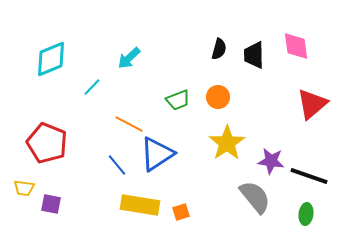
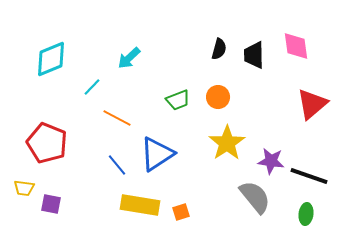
orange line: moved 12 px left, 6 px up
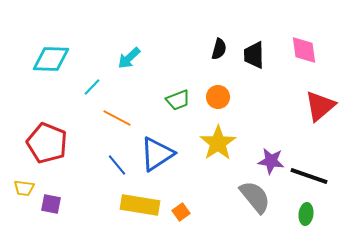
pink diamond: moved 8 px right, 4 px down
cyan diamond: rotated 24 degrees clockwise
red triangle: moved 8 px right, 2 px down
yellow star: moved 9 px left
orange square: rotated 18 degrees counterclockwise
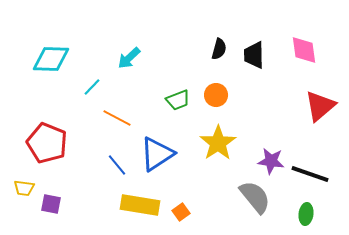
orange circle: moved 2 px left, 2 px up
black line: moved 1 px right, 2 px up
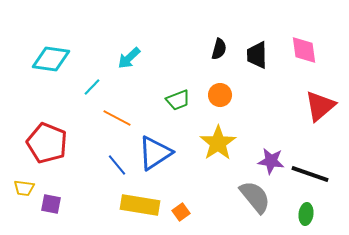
black trapezoid: moved 3 px right
cyan diamond: rotated 6 degrees clockwise
orange circle: moved 4 px right
blue triangle: moved 2 px left, 1 px up
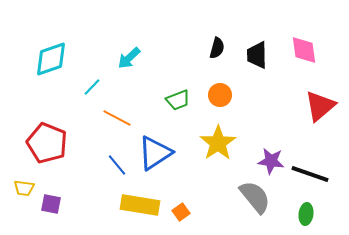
black semicircle: moved 2 px left, 1 px up
cyan diamond: rotated 27 degrees counterclockwise
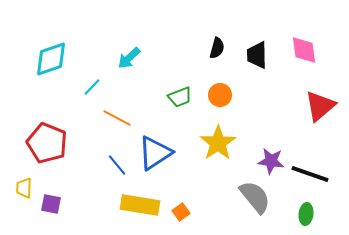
green trapezoid: moved 2 px right, 3 px up
yellow trapezoid: rotated 85 degrees clockwise
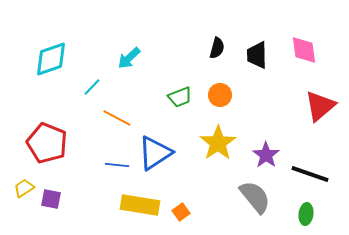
purple star: moved 5 px left, 6 px up; rotated 28 degrees clockwise
blue line: rotated 45 degrees counterclockwise
yellow trapezoid: rotated 55 degrees clockwise
purple square: moved 5 px up
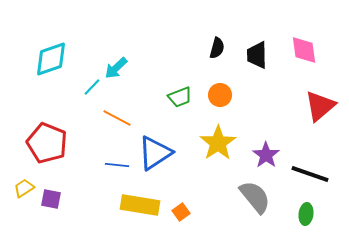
cyan arrow: moved 13 px left, 10 px down
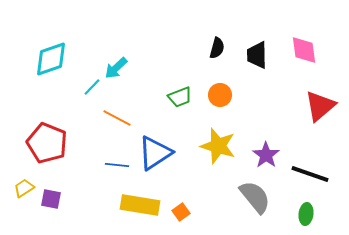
yellow star: moved 3 px down; rotated 21 degrees counterclockwise
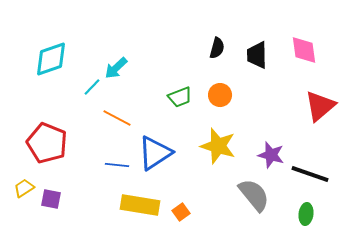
purple star: moved 5 px right; rotated 20 degrees counterclockwise
gray semicircle: moved 1 px left, 2 px up
